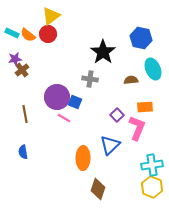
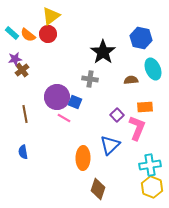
cyan rectangle: rotated 16 degrees clockwise
cyan cross: moved 2 px left
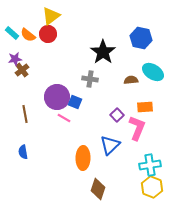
cyan ellipse: moved 3 px down; rotated 35 degrees counterclockwise
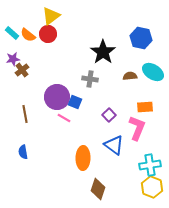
purple star: moved 2 px left
brown semicircle: moved 1 px left, 4 px up
purple square: moved 8 px left
blue triangle: moved 4 px right; rotated 40 degrees counterclockwise
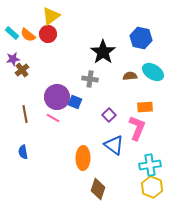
pink line: moved 11 px left
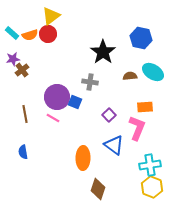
orange semicircle: moved 2 px right; rotated 56 degrees counterclockwise
gray cross: moved 3 px down
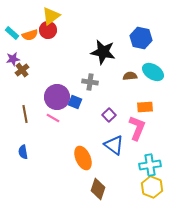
red circle: moved 4 px up
black star: rotated 25 degrees counterclockwise
orange ellipse: rotated 25 degrees counterclockwise
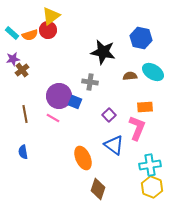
purple circle: moved 2 px right, 1 px up
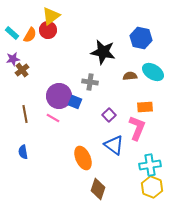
orange semicircle: rotated 42 degrees counterclockwise
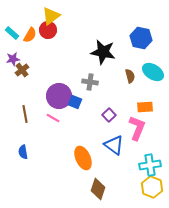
brown semicircle: rotated 80 degrees clockwise
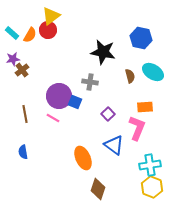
purple square: moved 1 px left, 1 px up
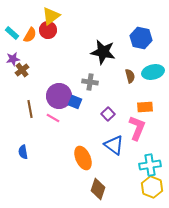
cyan ellipse: rotated 45 degrees counterclockwise
brown line: moved 5 px right, 5 px up
